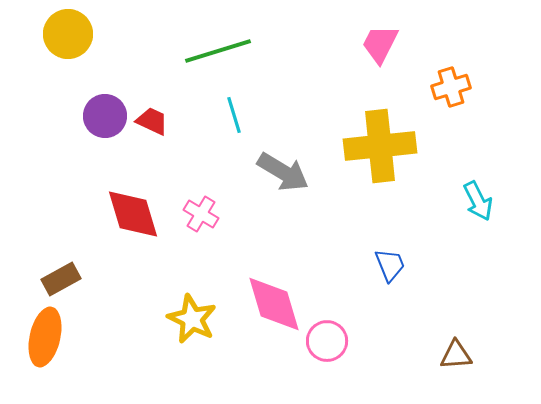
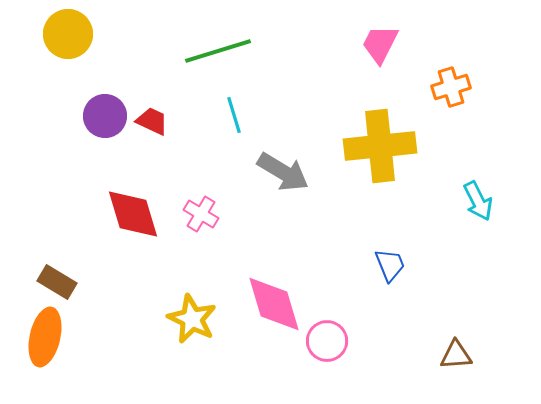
brown rectangle: moved 4 px left, 3 px down; rotated 60 degrees clockwise
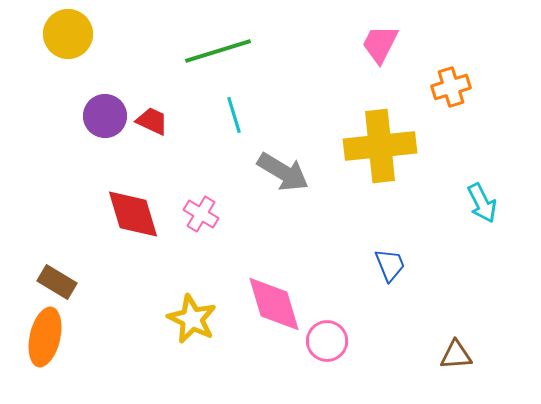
cyan arrow: moved 4 px right, 2 px down
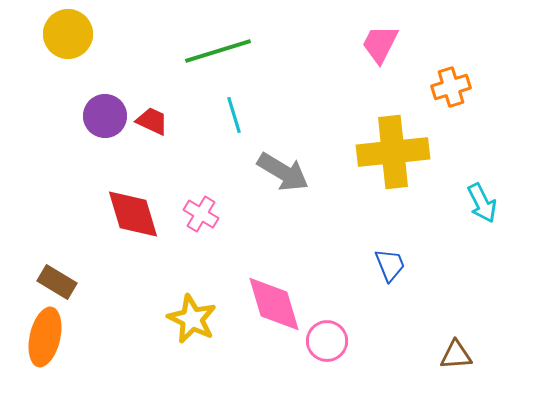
yellow cross: moved 13 px right, 6 px down
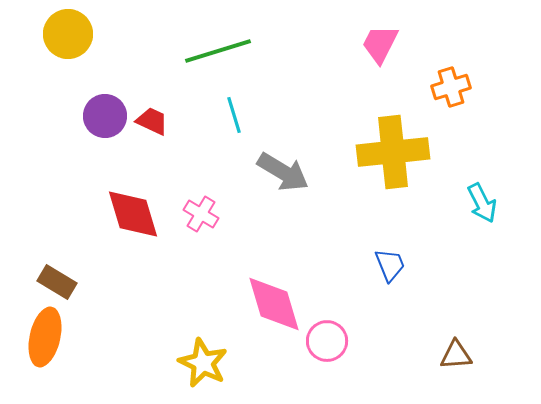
yellow star: moved 11 px right, 44 px down
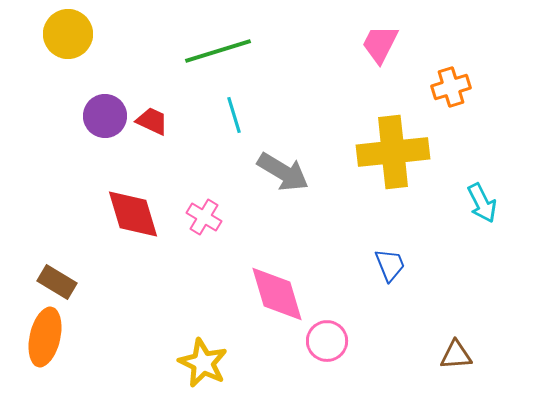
pink cross: moved 3 px right, 3 px down
pink diamond: moved 3 px right, 10 px up
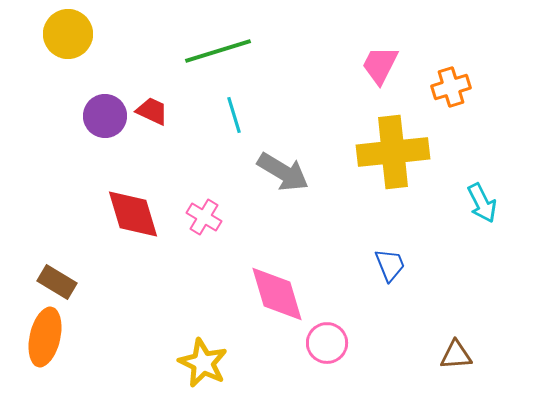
pink trapezoid: moved 21 px down
red trapezoid: moved 10 px up
pink circle: moved 2 px down
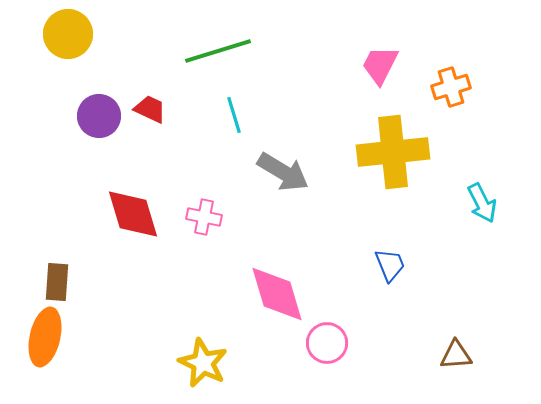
red trapezoid: moved 2 px left, 2 px up
purple circle: moved 6 px left
pink cross: rotated 20 degrees counterclockwise
brown rectangle: rotated 63 degrees clockwise
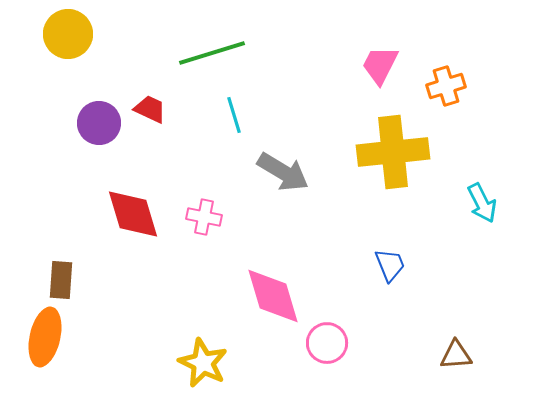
green line: moved 6 px left, 2 px down
orange cross: moved 5 px left, 1 px up
purple circle: moved 7 px down
brown rectangle: moved 4 px right, 2 px up
pink diamond: moved 4 px left, 2 px down
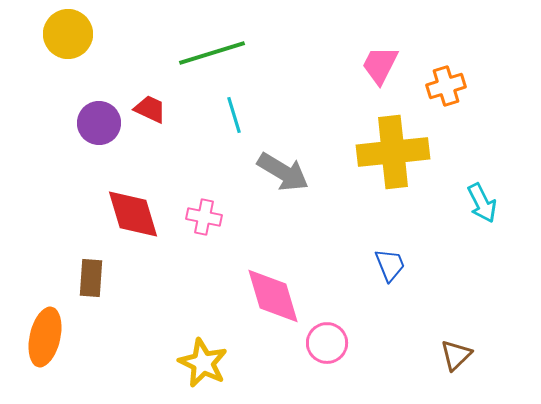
brown rectangle: moved 30 px right, 2 px up
brown triangle: rotated 40 degrees counterclockwise
